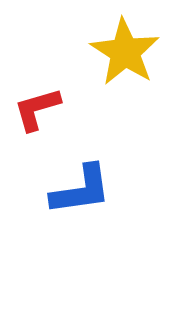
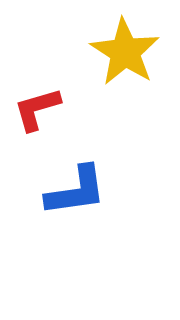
blue L-shape: moved 5 px left, 1 px down
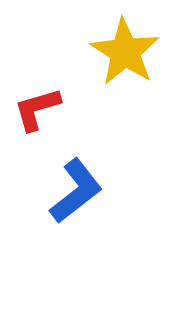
blue L-shape: rotated 30 degrees counterclockwise
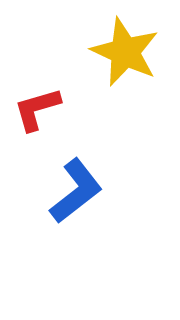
yellow star: rotated 8 degrees counterclockwise
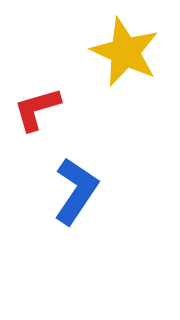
blue L-shape: rotated 18 degrees counterclockwise
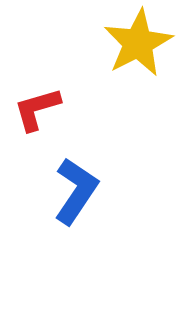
yellow star: moved 13 px right, 9 px up; rotated 20 degrees clockwise
